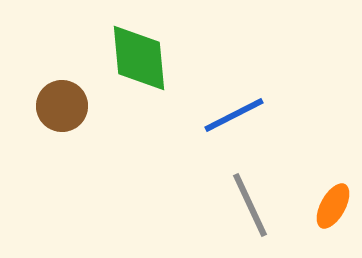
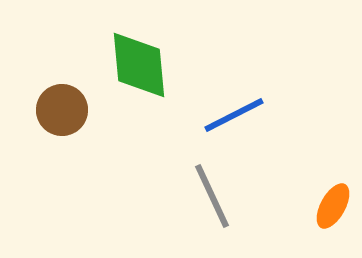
green diamond: moved 7 px down
brown circle: moved 4 px down
gray line: moved 38 px left, 9 px up
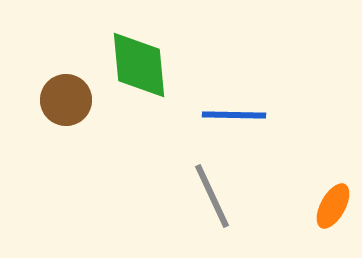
brown circle: moved 4 px right, 10 px up
blue line: rotated 28 degrees clockwise
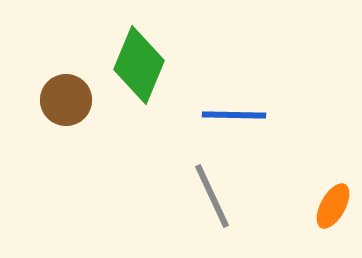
green diamond: rotated 28 degrees clockwise
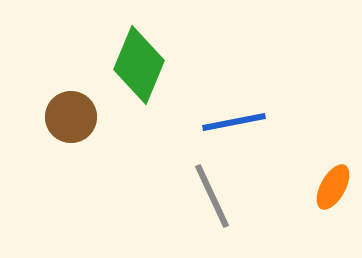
brown circle: moved 5 px right, 17 px down
blue line: moved 7 px down; rotated 12 degrees counterclockwise
orange ellipse: moved 19 px up
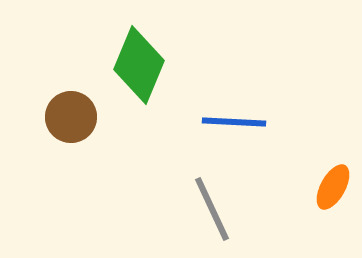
blue line: rotated 14 degrees clockwise
gray line: moved 13 px down
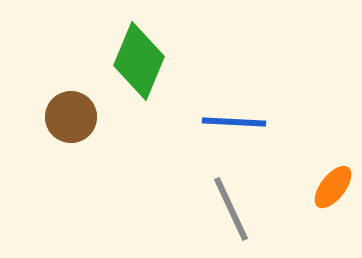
green diamond: moved 4 px up
orange ellipse: rotated 9 degrees clockwise
gray line: moved 19 px right
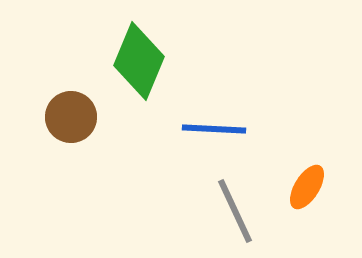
blue line: moved 20 px left, 7 px down
orange ellipse: moved 26 px left; rotated 6 degrees counterclockwise
gray line: moved 4 px right, 2 px down
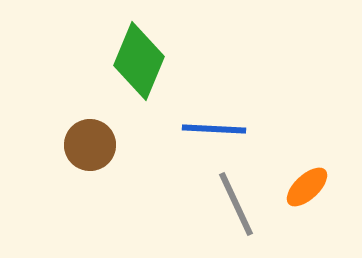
brown circle: moved 19 px right, 28 px down
orange ellipse: rotated 15 degrees clockwise
gray line: moved 1 px right, 7 px up
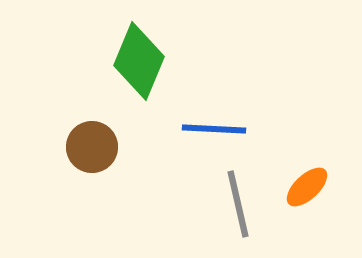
brown circle: moved 2 px right, 2 px down
gray line: moved 2 px right; rotated 12 degrees clockwise
